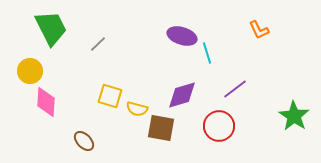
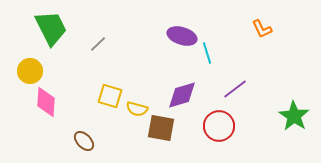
orange L-shape: moved 3 px right, 1 px up
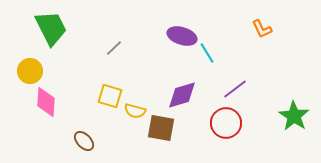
gray line: moved 16 px right, 4 px down
cyan line: rotated 15 degrees counterclockwise
yellow semicircle: moved 2 px left, 2 px down
red circle: moved 7 px right, 3 px up
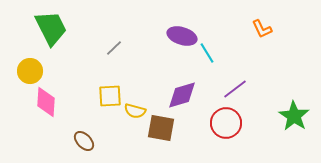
yellow square: rotated 20 degrees counterclockwise
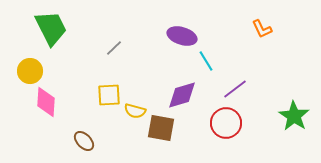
cyan line: moved 1 px left, 8 px down
yellow square: moved 1 px left, 1 px up
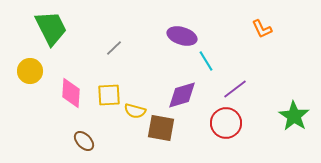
pink diamond: moved 25 px right, 9 px up
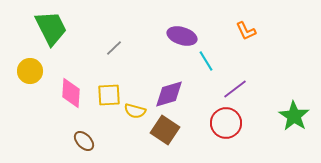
orange L-shape: moved 16 px left, 2 px down
purple diamond: moved 13 px left, 1 px up
brown square: moved 4 px right, 2 px down; rotated 24 degrees clockwise
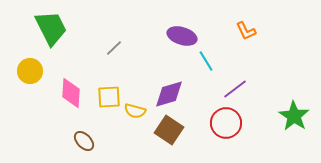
yellow square: moved 2 px down
brown square: moved 4 px right
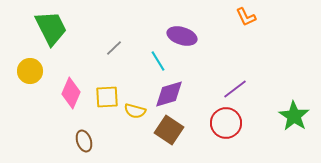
orange L-shape: moved 14 px up
cyan line: moved 48 px left
pink diamond: rotated 20 degrees clockwise
yellow square: moved 2 px left
brown ellipse: rotated 25 degrees clockwise
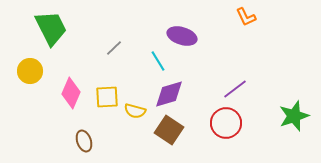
green star: rotated 20 degrees clockwise
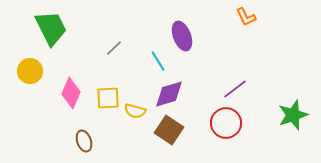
purple ellipse: rotated 52 degrees clockwise
yellow square: moved 1 px right, 1 px down
green star: moved 1 px left, 1 px up
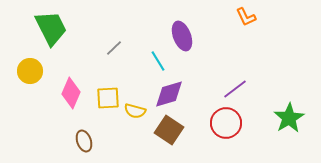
green star: moved 4 px left, 3 px down; rotated 12 degrees counterclockwise
